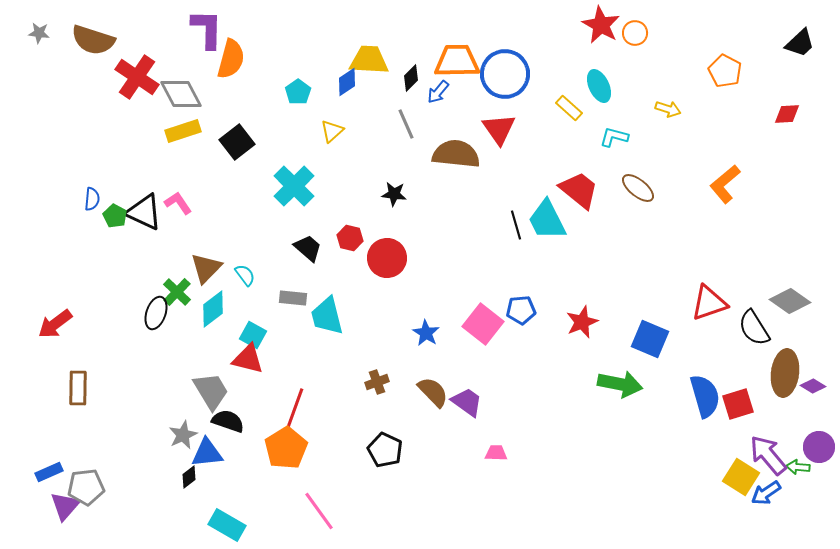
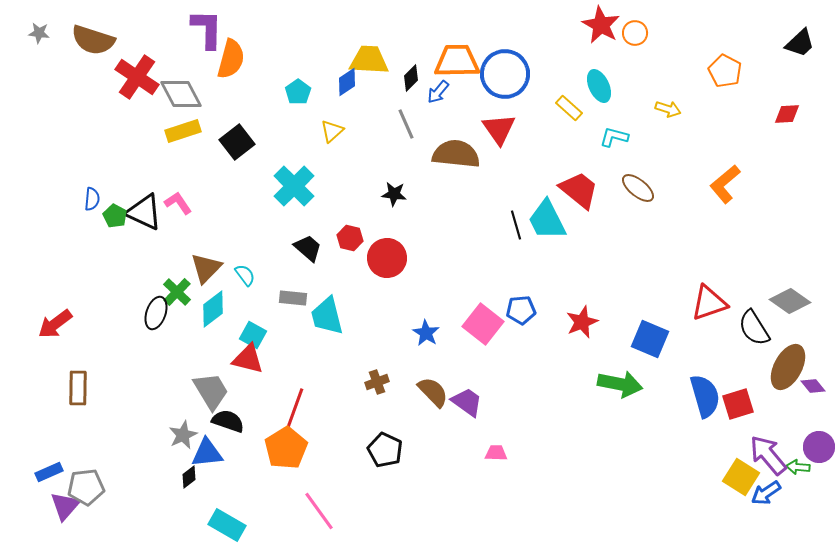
brown ellipse at (785, 373): moved 3 px right, 6 px up; rotated 21 degrees clockwise
purple diamond at (813, 386): rotated 20 degrees clockwise
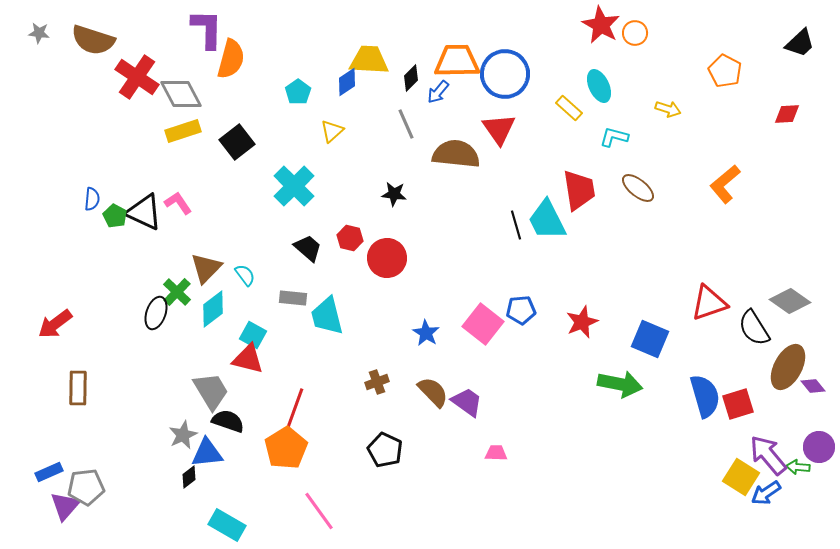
red trapezoid at (579, 190): rotated 42 degrees clockwise
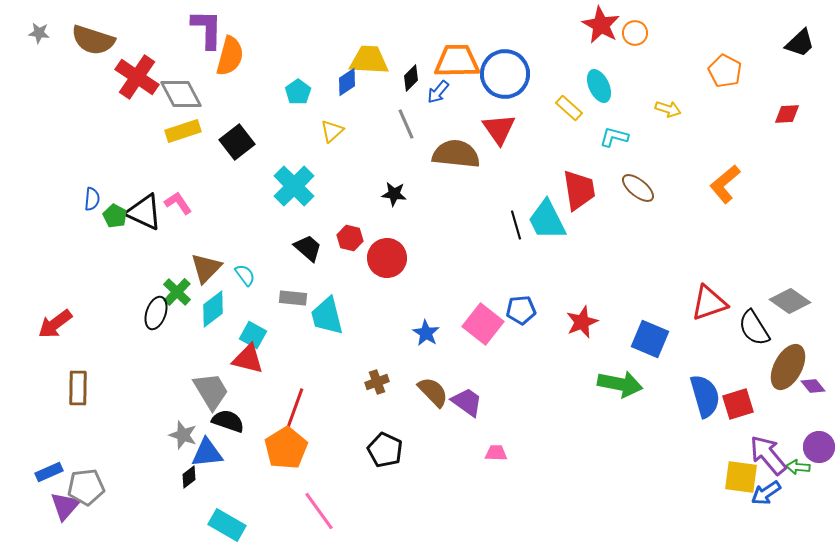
orange semicircle at (231, 59): moved 1 px left, 3 px up
gray star at (183, 435): rotated 28 degrees counterclockwise
yellow square at (741, 477): rotated 24 degrees counterclockwise
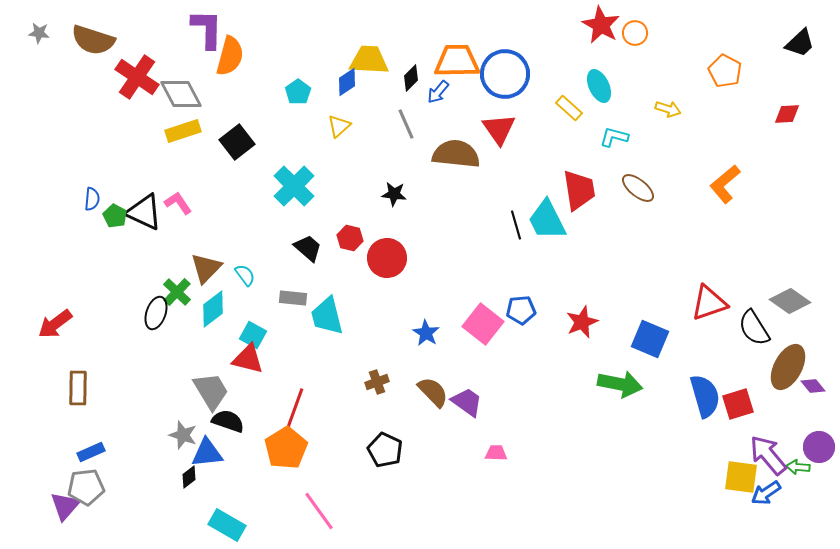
yellow triangle at (332, 131): moved 7 px right, 5 px up
blue rectangle at (49, 472): moved 42 px right, 20 px up
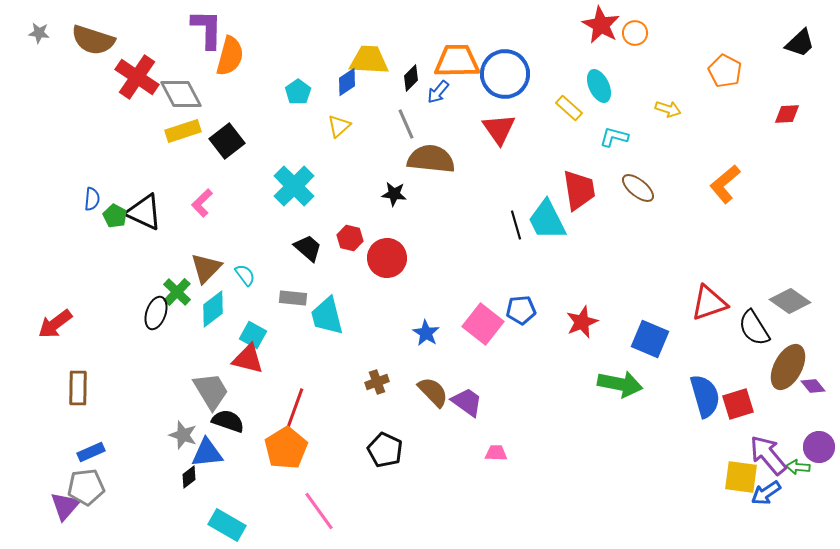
black square at (237, 142): moved 10 px left, 1 px up
brown semicircle at (456, 154): moved 25 px left, 5 px down
pink L-shape at (178, 203): moved 24 px right; rotated 100 degrees counterclockwise
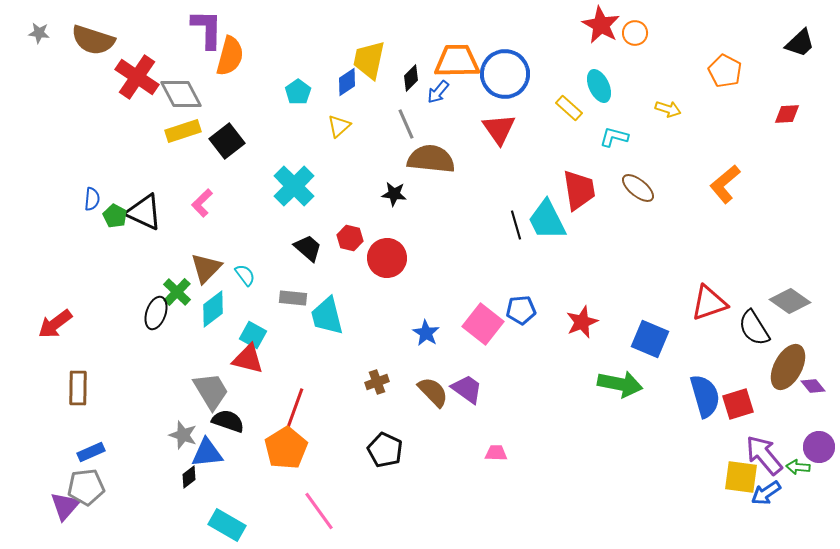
yellow trapezoid at (369, 60): rotated 81 degrees counterclockwise
purple trapezoid at (467, 402): moved 13 px up
purple arrow at (768, 455): moved 4 px left
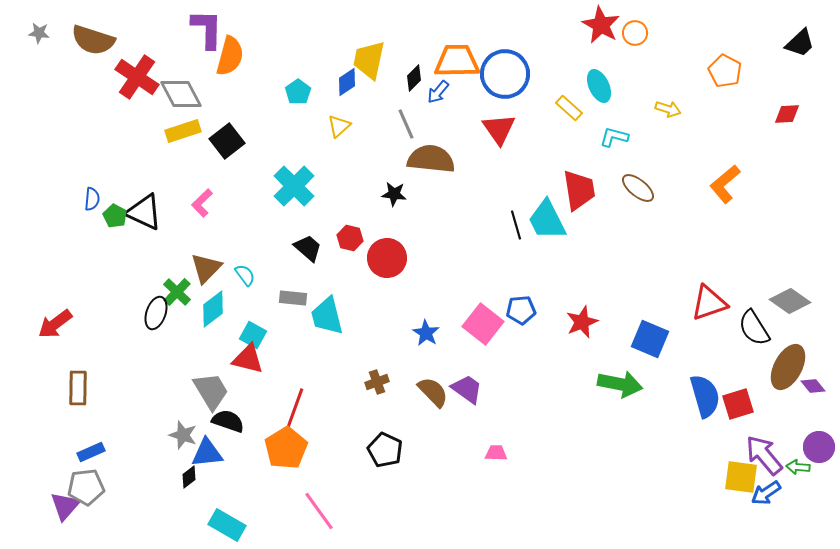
black diamond at (411, 78): moved 3 px right
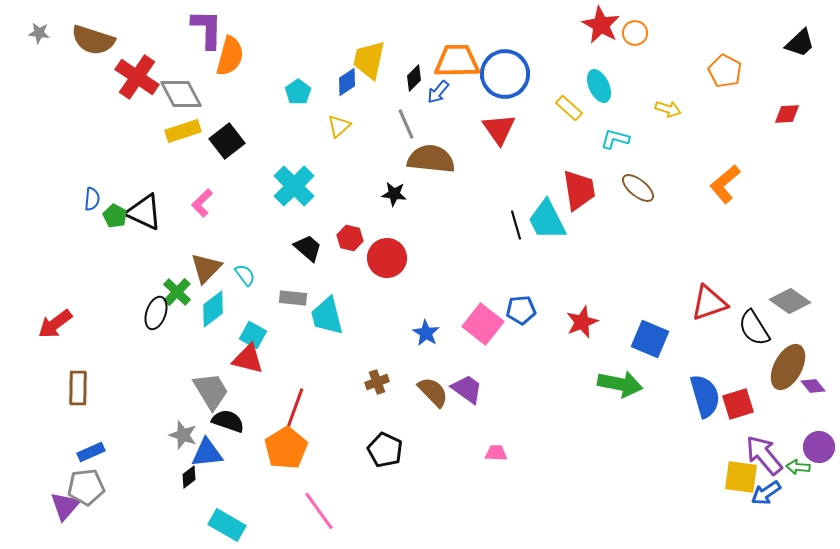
cyan L-shape at (614, 137): moved 1 px right, 2 px down
